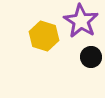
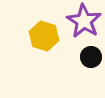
purple star: moved 3 px right
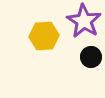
yellow hexagon: rotated 20 degrees counterclockwise
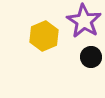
yellow hexagon: rotated 20 degrees counterclockwise
